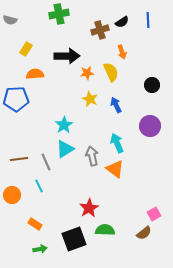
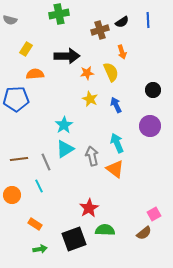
black circle: moved 1 px right, 5 px down
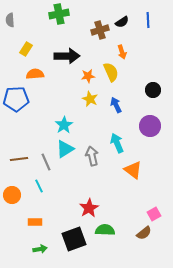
gray semicircle: rotated 72 degrees clockwise
orange star: moved 1 px right, 3 px down
orange triangle: moved 18 px right, 1 px down
orange rectangle: moved 2 px up; rotated 32 degrees counterclockwise
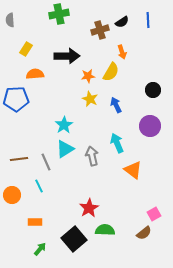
yellow semicircle: rotated 54 degrees clockwise
black square: rotated 20 degrees counterclockwise
green arrow: rotated 40 degrees counterclockwise
